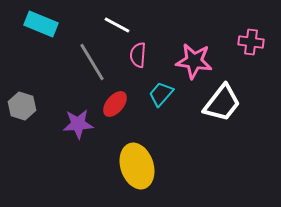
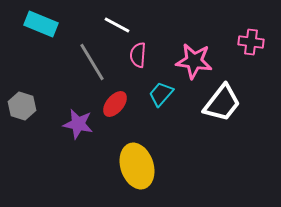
purple star: rotated 16 degrees clockwise
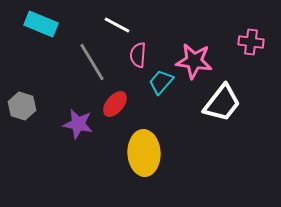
cyan trapezoid: moved 12 px up
yellow ellipse: moved 7 px right, 13 px up; rotated 15 degrees clockwise
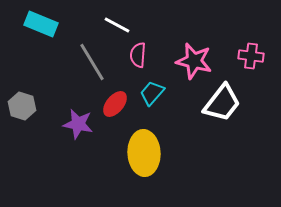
pink cross: moved 14 px down
pink star: rotated 6 degrees clockwise
cyan trapezoid: moved 9 px left, 11 px down
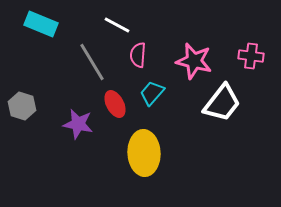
red ellipse: rotated 68 degrees counterclockwise
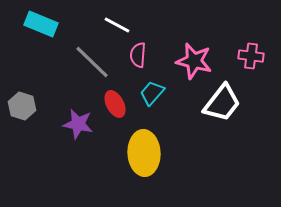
gray line: rotated 15 degrees counterclockwise
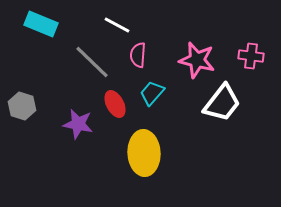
pink star: moved 3 px right, 1 px up
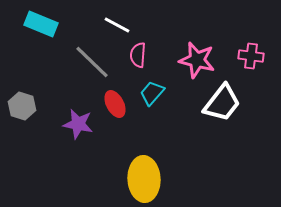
yellow ellipse: moved 26 px down
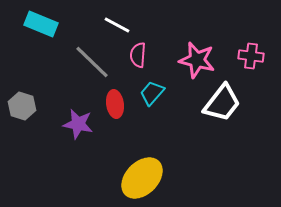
red ellipse: rotated 20 degrees clockwise
yellow ellipse: moved 2 px left, 1 px up; rotated 48 degrees clockwise
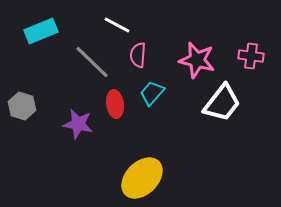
cyan rectangle: moved 7 px down; rotated 44 degrees counterclockwise
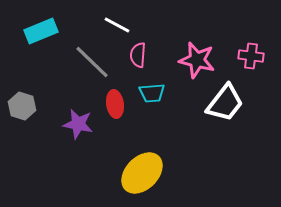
cyan trapezoid: rotated 136 degrees counterclockwise
white trapezoid: moved 3 px right
yellow ellipse: moved 5 px up
